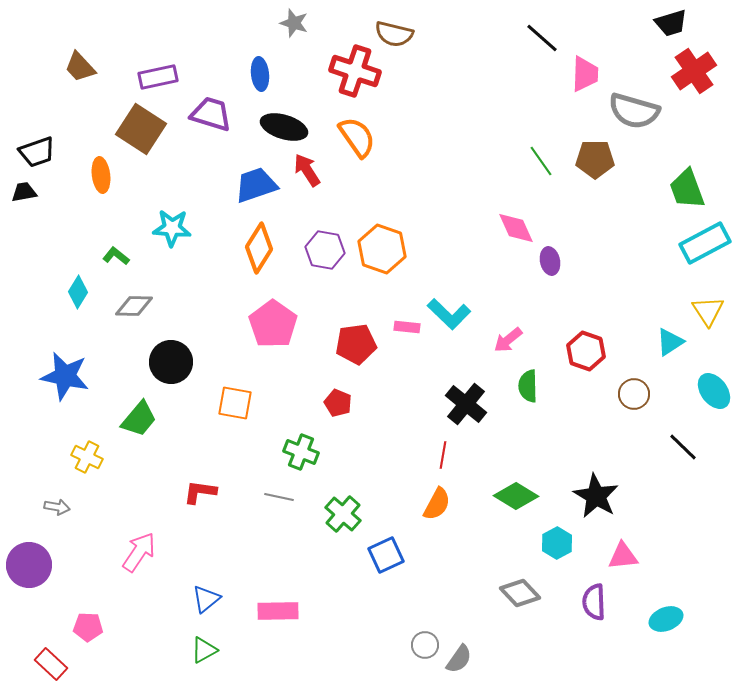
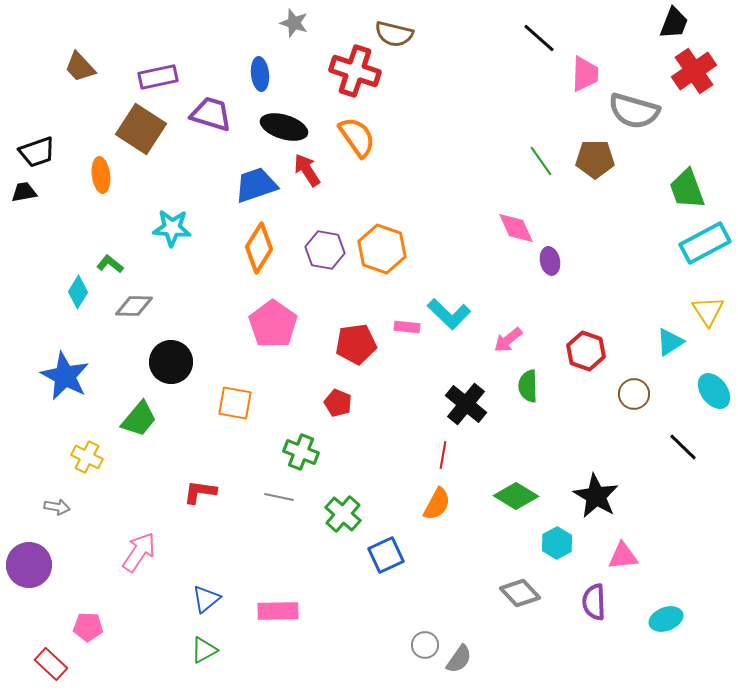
black trapezoid at (671, 23): moved 3 px right; rotated 52 degrees counterclockwise
black line at (542, 38): moved 3 px left
green L-shape at (116, 256): moved 6 px left, 8 px down
blue star at (65, 376): rotated 15 degrees clockwise
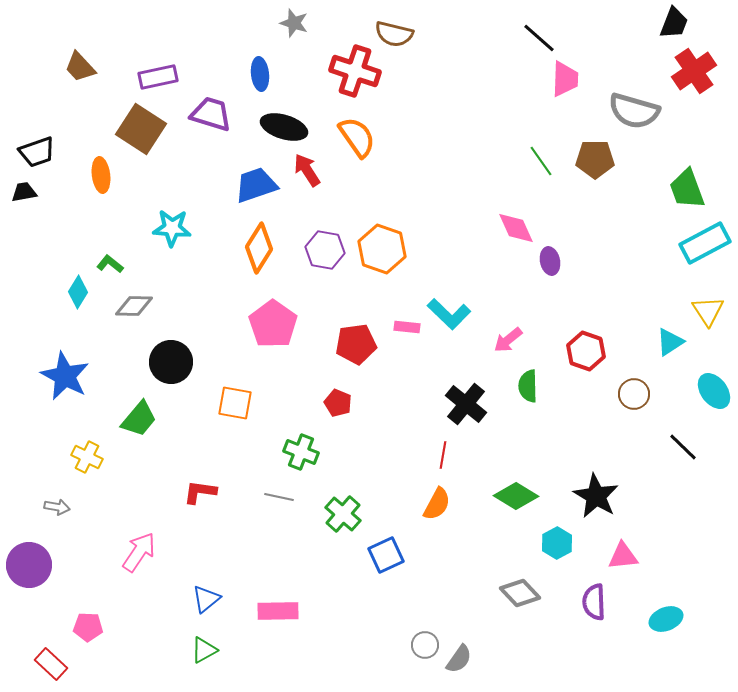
pink trapezoid at (585, 74): moved 20 px left, 5 px down
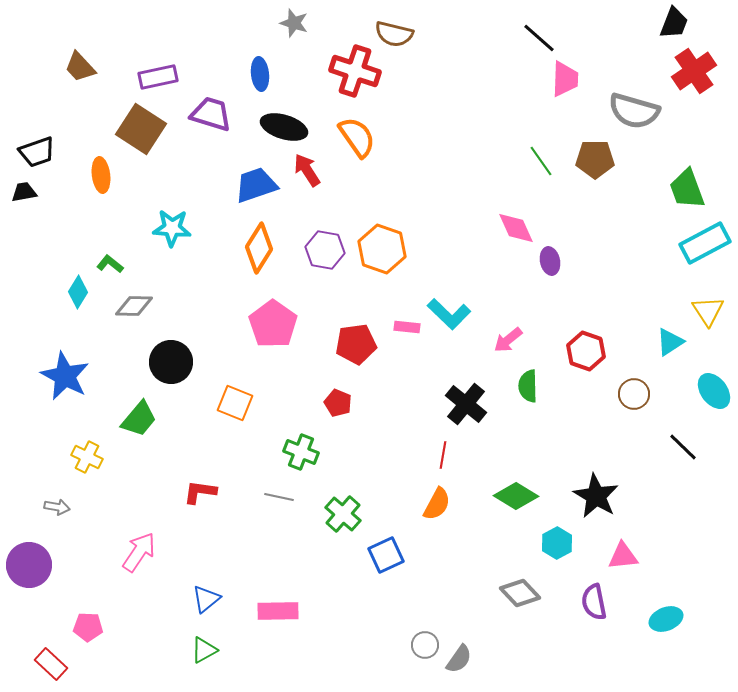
orange square at (235, 403): rotated 12 degrees clockwise
purple semicircle at (594, 602): rotated 9 degrees counterclockwise
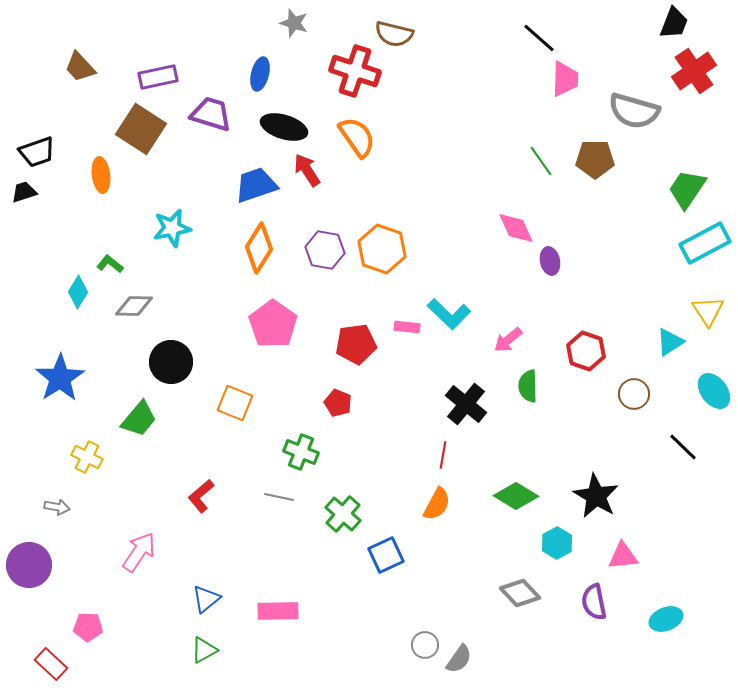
blue ellipse at (260, 74): rotated 20 degrees clockwise
green trapezoid at (687, 189): rotated 54 degrees clockwise
black trapezoid at (24, 192): rotated 8 degrees counterclockwise
cyan star at (172, 228): rotated 15 degrees counterclockwise
blue star at (65, 376): moved 5 px left, 2 px down; rotated 12 degrees clockwise
red L-shape at (200, 492): moved 1 px right, 4 px down; rotated 48 degrees counterclockwise
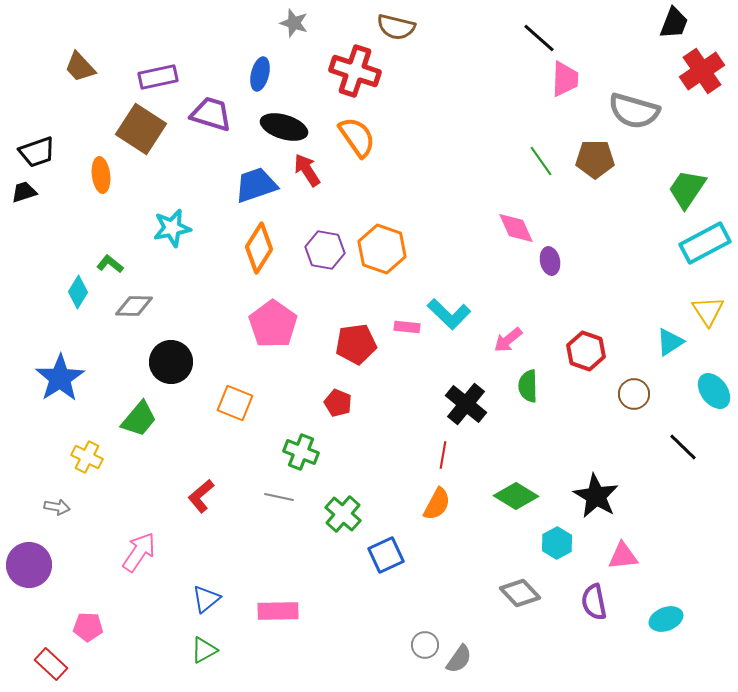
brown semicircle at (394, 34): moved 2 px right, 7 px up
red cross at (694, 71): moved 8 px right
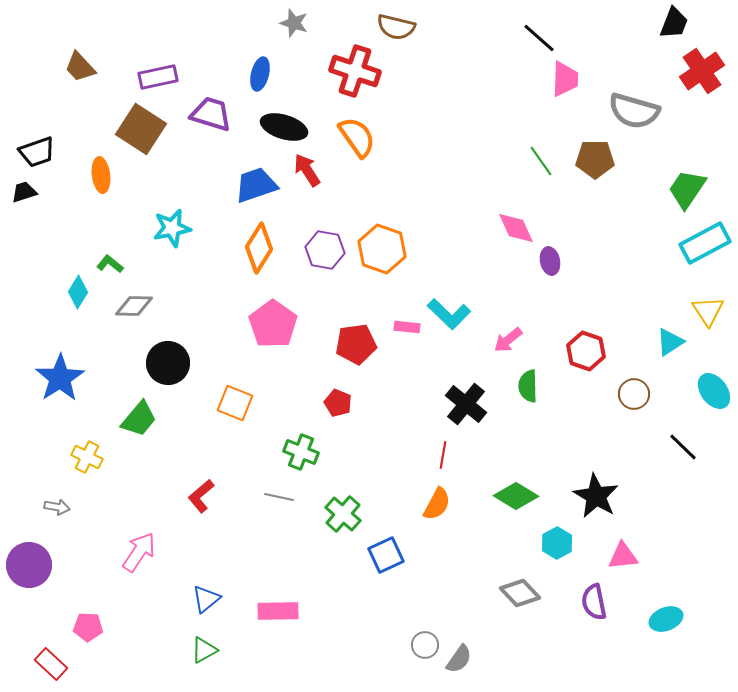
black circle at (171, 362): moved 3 px left, 1 px down
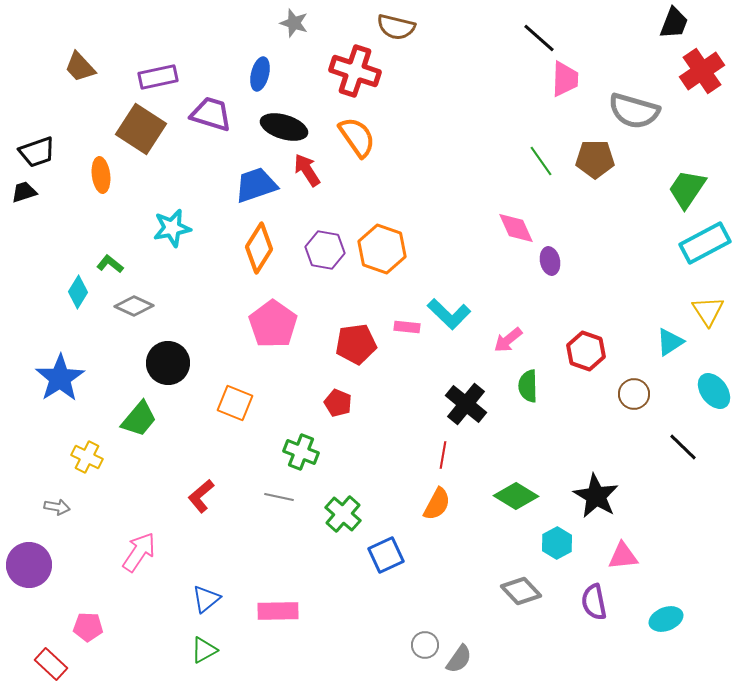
gray diamond at (134, 306): rotated 24 degrees clockwise
gray diamond at (520, 593): moved 1 px right, 2 px up
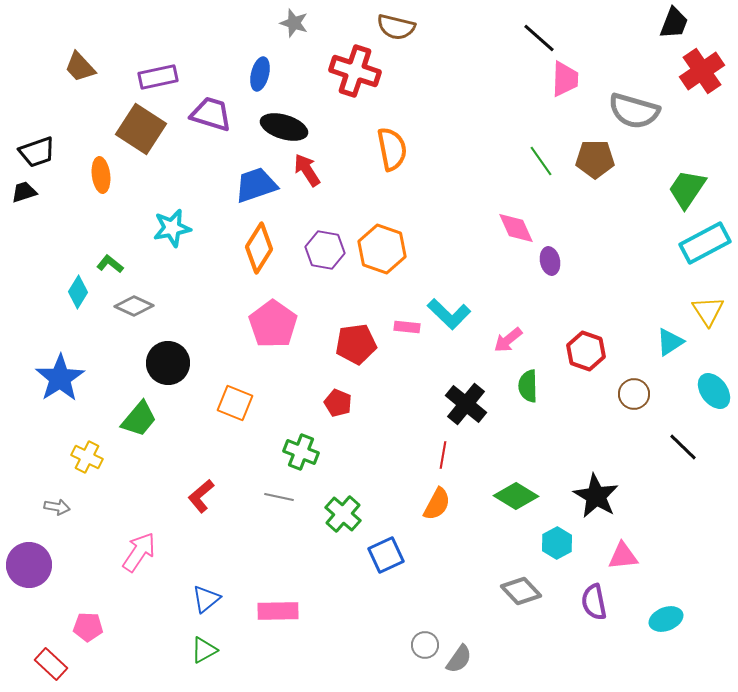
orange semicircle at (357, 137): moved 35 px right, 12 px down; rotated 24 degrees clockwise
